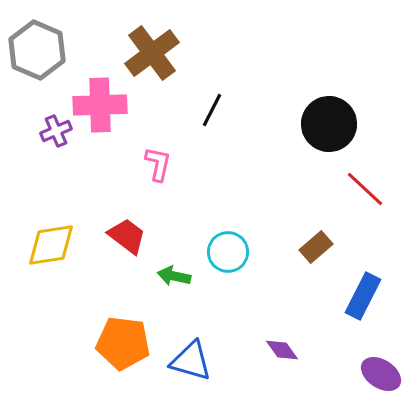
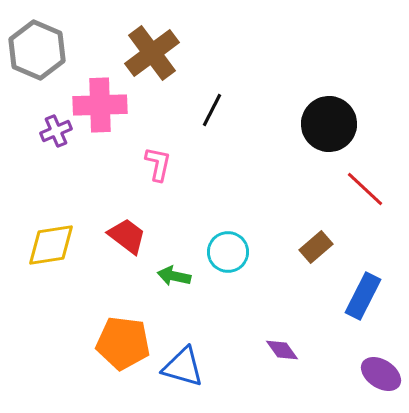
blue triangle: moved 8 px left, 6 px down
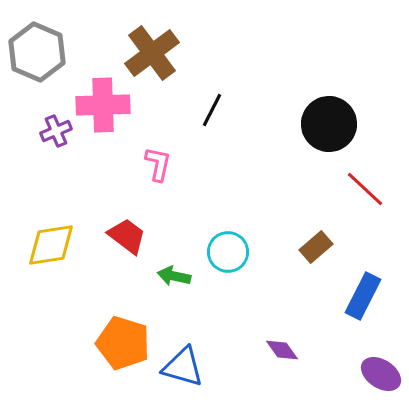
gray hexagon: moved 2 px down
pink cross: moved 3 px right
orange pentagon: rotated 10 degrees clockwise
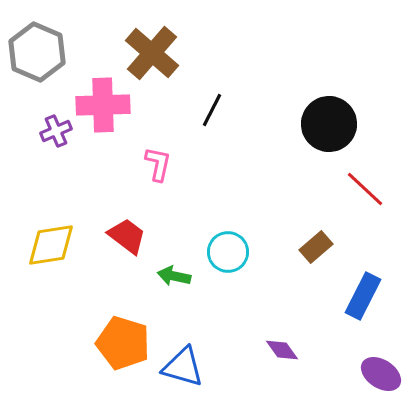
brown cross: rotated 12 degrees counterclockwise
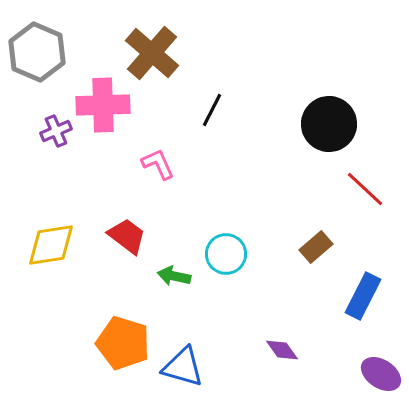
pink L-shape: rotated 36 degrees counterclockwise
cyan circle: moved 2 px left, 2 px down
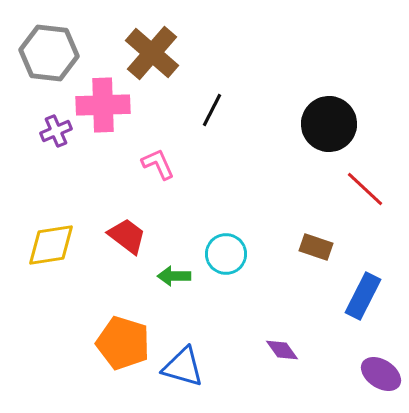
gray hexagon: moved 12 px right, 1 px down; rotated 16 degrees counterclockwise
brown rectangle: rotated 60 degrees clockwise
green arrow: rotated 12 degrees counterclockwise
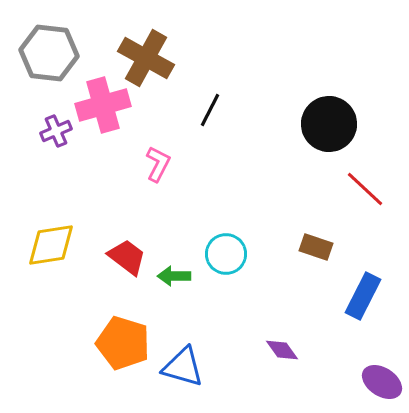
brown cross: moved 6 px left, 5 px down; rotated 12 degrees counterclockwise
pink cross: rotated 14 degrees counterclockwise
black line: moved 2 px left
pink L-shape: rotated 51 degrees clockwise
red trapezoid: moved 21 px down
purple ellipse: moved 1 px right, 8 px down
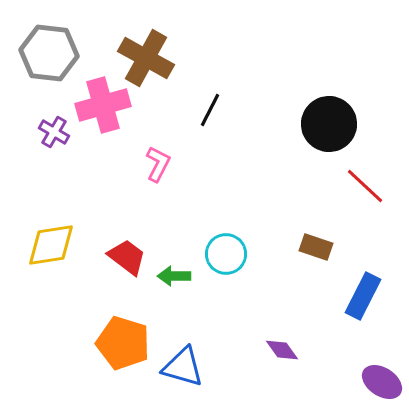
purple cross: moved 2 px left, 1 px down; rotated 36 degrees counterclockwise
red line: moved 3 px up
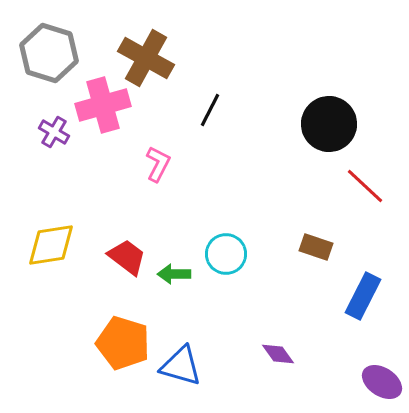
gray hexagon: rotated 10 degrees clockwise
green arrow: moved 2 px up
purple diamond: moved 4 px left, 4 px down
blue triangle: moved 2 px left, 1 px up
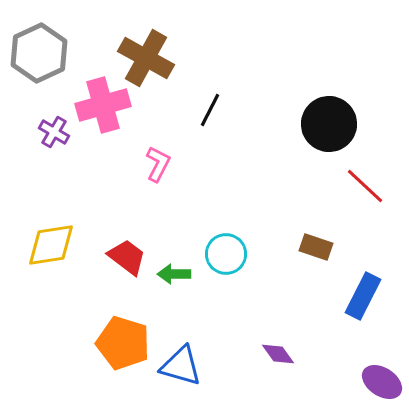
gray hexagon: moved 10 px left; rotated 18 degrees clockwise
